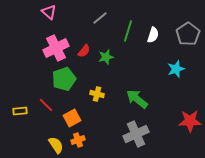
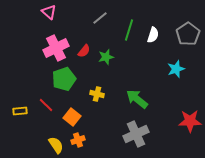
green line: moved 1 px right, 1 px up
orange square: moved 1 px up; rotated 24 degrees counterclockwise
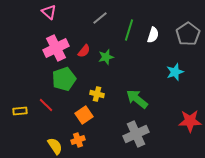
cyan star: moved 1 px left, 3 px down
orange square: moved 12 px right, 2 px up; rotated 18 degrees clockwise
yellow semicircle: moved 1 px left, 1 px down
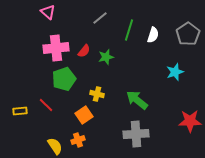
pink triangle: moved 1 px left
pink cross: rotated 20 degrees clockwise
green arrow: moved 1 px down
gray cross: rotated 20 degrees clockwise
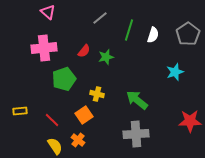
pink cross: moved 12 px left
red line: moved 6 px right, 15 px down
orange cross: rotated 32 degrees counterclockwise
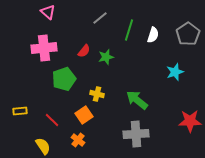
yellow semicircle: moved 12 px left
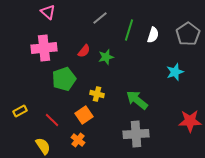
yellow rectangle: rotated 24 degrees counterclockwise
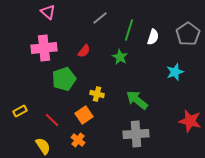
white semicircle: moved 2 px down
green star: moved 14 px right; rotated 28 degrees counterclockwise
red star: rotated 15 degrees clockwise
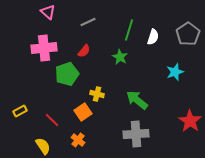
gray line: moved 12 px left, 4 px down; rotated 14 degrees clockwise
green pentagon: moved 3 px right, 5 px up
orange square: moved 1 px left, 3 px up
red star: rotated 20 degrees clockwise
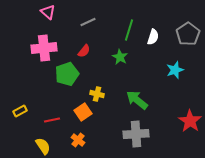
cyan star: moved 2 px up
red line: rotated 56 degrees counterclockwise
